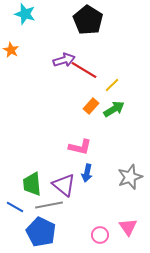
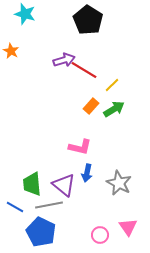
orange star: moved 1 px down
gray star: moved 11 px left, 6 px down; rotated 25 degrees counterclockwise
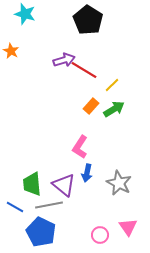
pink L-shape: rotated 110 degrees clockwise
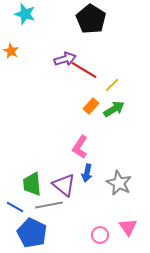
black pentagon: moved 3 px right, 1 px up
purple arrow: moved 1 px right, 1 px up
blue pentagon: moved 9 px left, 1 px down
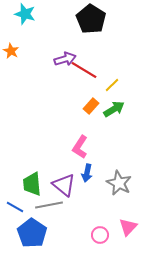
pink triangle: rotated 18 degrees clockwise
blue pentagon: rotated 8 degrees clockwise
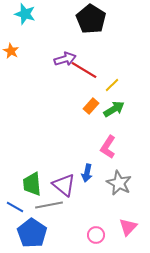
pink L-shape: moved 28 px right
pink circle: moved 4 px left
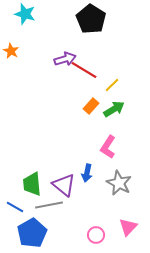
blue pentagon: rotated 8 degrees clockwise
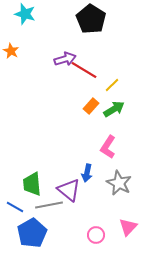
purple triangle: moved 5 px right, 5 px down
